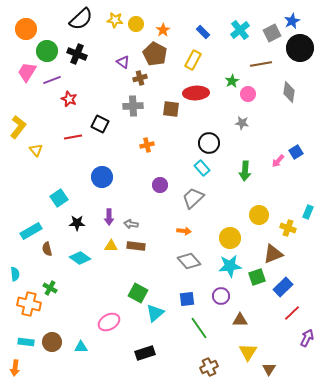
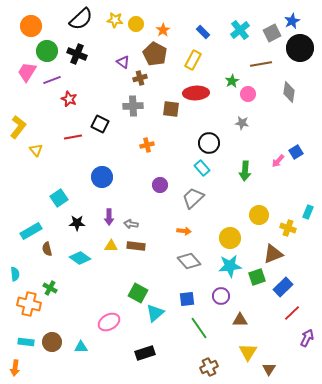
orange circle at (26, 29): moved 5 px right, 3 px up
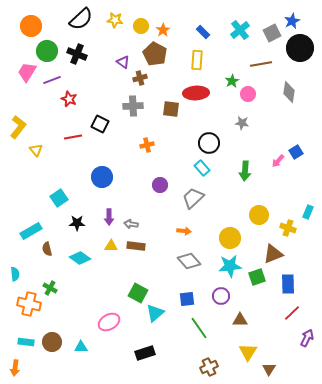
yellow circle at (136, 24): moved 5 px right, 2 px down
yellow rectangle at (193, 60): moved 4 px right; rotated 24 degrees counterclockwise
blue rectangle at (283, 287): moved 5 px right, 3 px up; rotated 48 degrees counterclockwise
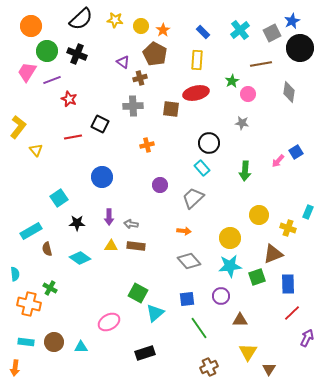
red ellipse at (196, 93): rotated 10 degrees counterclockwise
brown circle at (52, 342): moved 2 px right
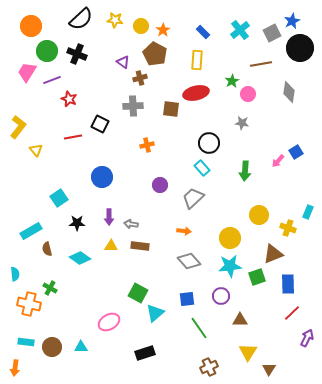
brown rectangle at (136, 246): moved 4 px right
brown circle at (54, 342): moved 2 px left, 5 px down
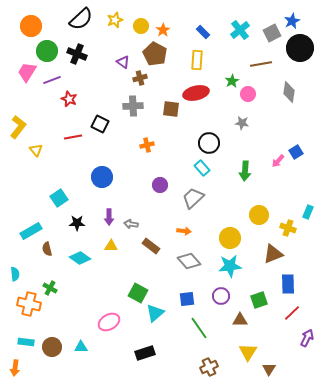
yellow star at (115, 20): rotated 28 degrees counterclockwise
brown rectangle at (140, 246): moved 11 px right; rotated 30 degrees clockwise
green square at (257, 277): moved 2 px right, 23 px down
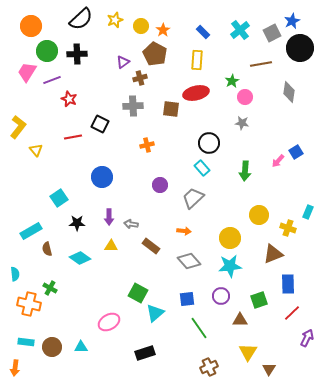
black cross at (77, 54): rotated 24 degrees counterclockwise
purple triangle at (123, 62): rotated 48 degrees clockwise
pink circle at (248, 94): moved 3 px left, 3 px down
